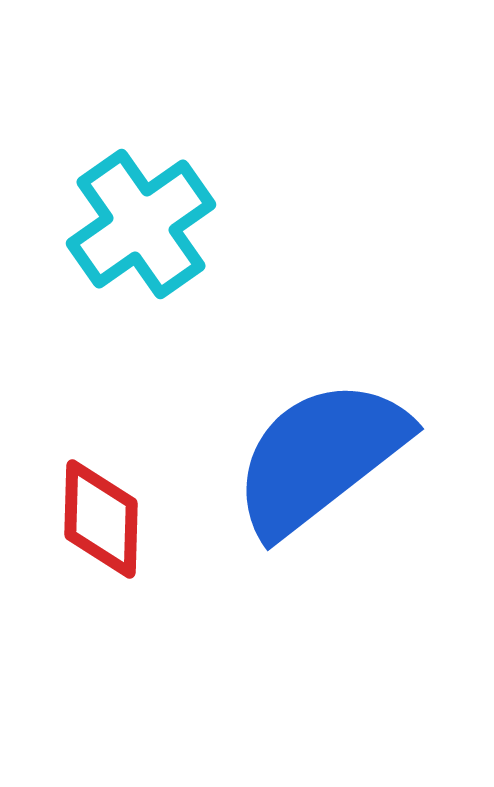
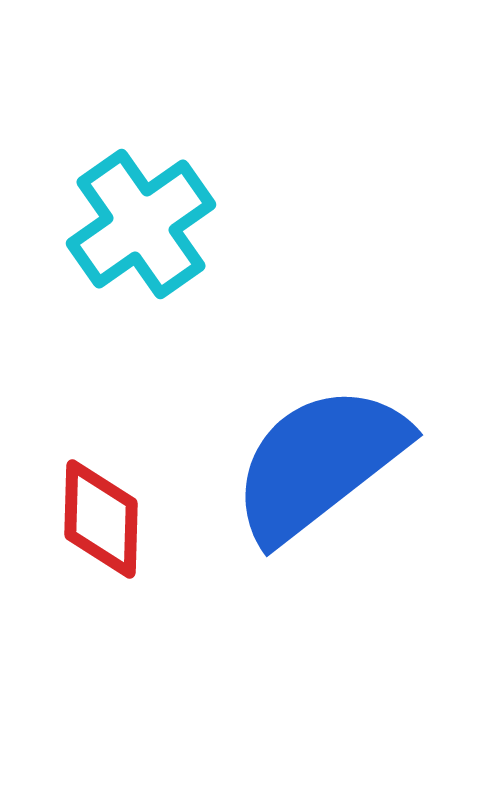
blue semicircle: moved 1 px left, 6 px down
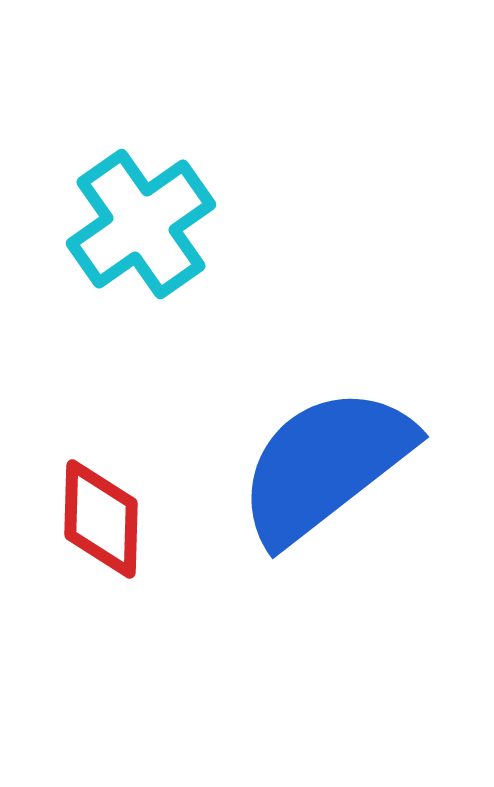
blue semicircle: moved 6 px right, 2 px down
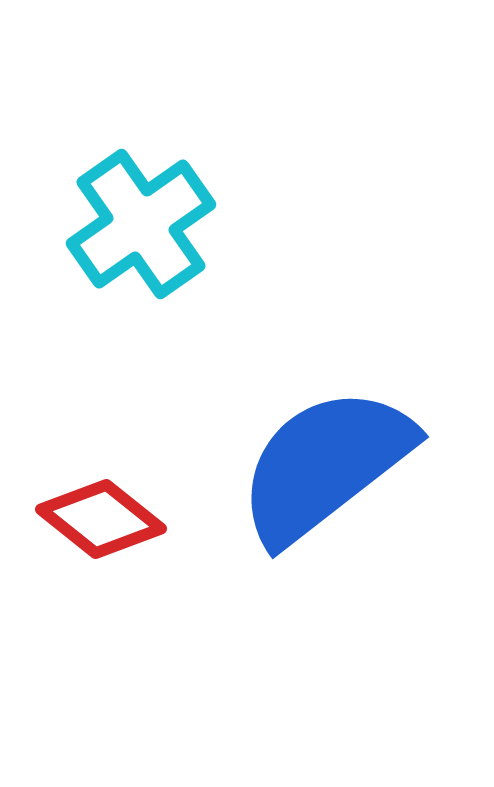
red diamond: rotated 53 degrees counterclockwise
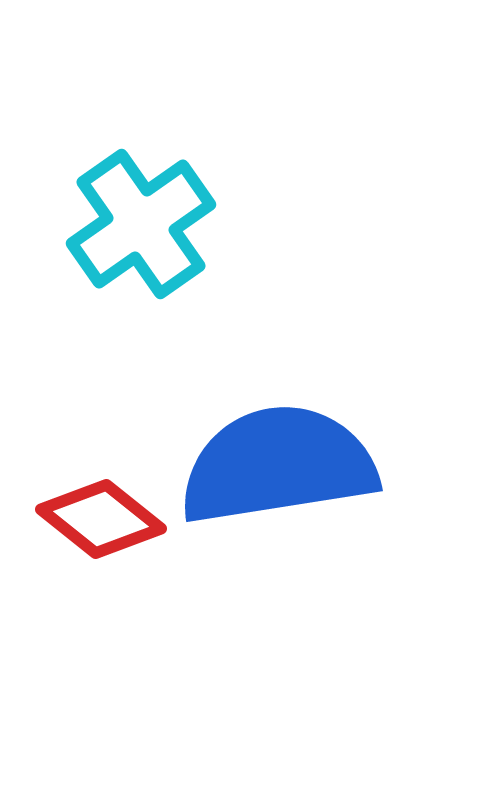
blue semicircle: moved 47 px left; rotated 29 degrees clockwise
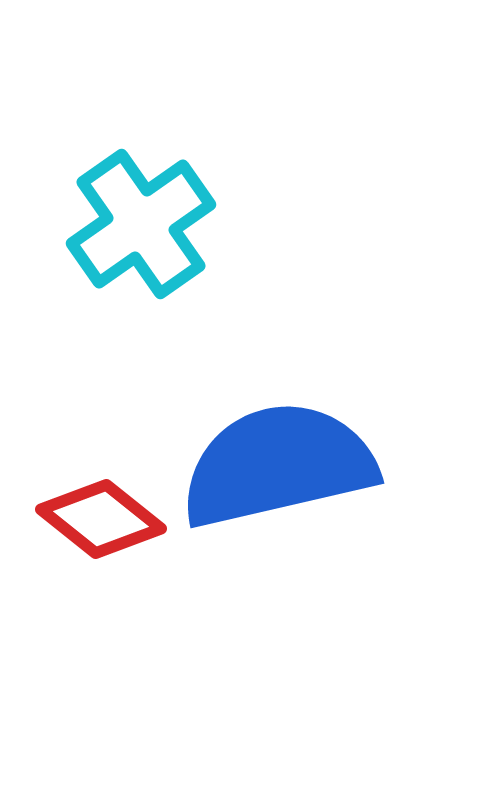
blue semicircle: rotated 4 degrees counterclockwise
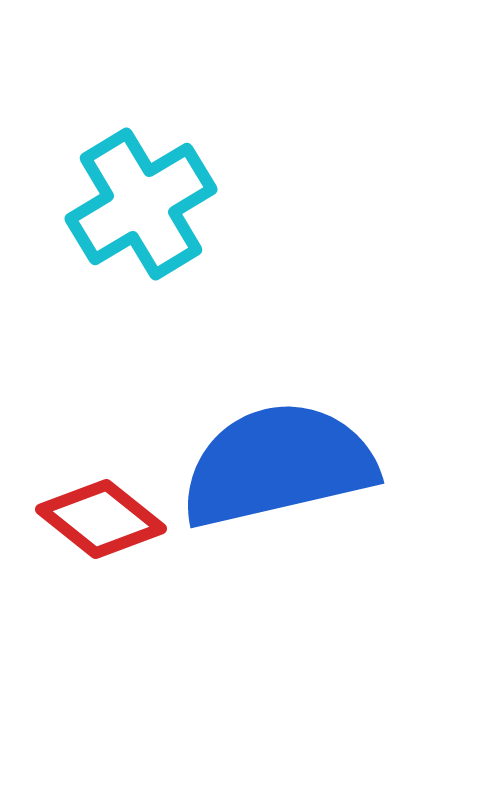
cyan cross: moved 20 px up; rotated 4 degrees clockwise
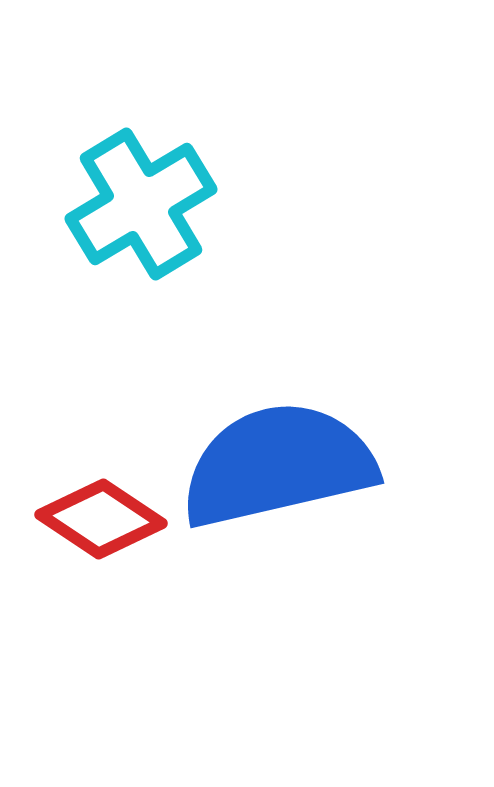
red diamond: rotated 5 degrees counterclockwise
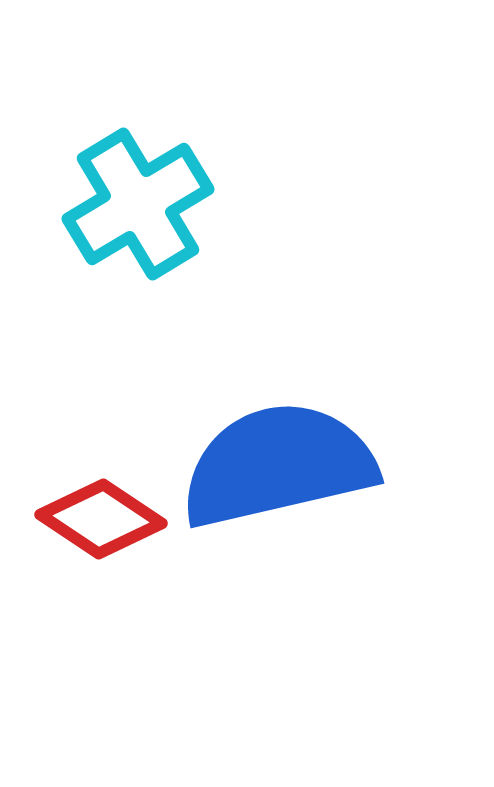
cyan cross: moved 3 px left
